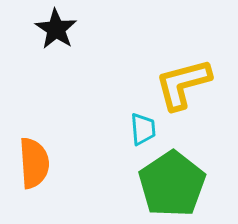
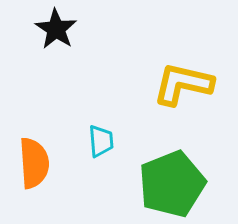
yellow L-shape: rotated 28 degrees clockwise
cyan trapezoid: moved 42 px left, 12 px down
green pentagon: rotated 12 degrees clockwise
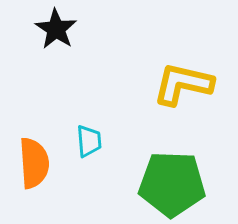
cyan trapezoid: moved 12 px left
green pentagon: rotated 24 degrees clockwise
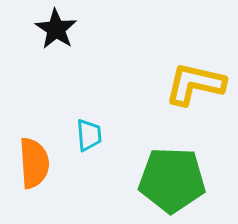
yellow L-shape: moved 12 px right
cyan trapezoid: moved 6 px up
green pentagon: moved 4 px up
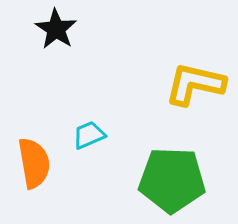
cyan trapezoid: rotated 108 degrees counterclockwise
orange semicircle: rotated 6 degrees counterclockwise
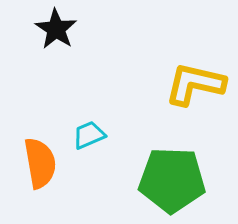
orange semicircle: moved 6 px right
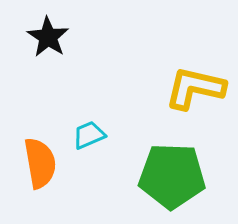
black star: moved 8 px left, 8 px down
yellow L-shape: moved 4 px down
green pentagon: moved 4 px up
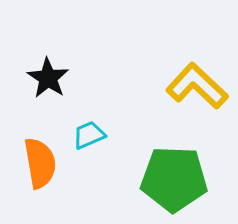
black star: moved 41 px down
yellow L-shape: moved 2 px right, 2 px up; rotated 30 degrees clockwise
green pentagon: moved 2 px right, 3 px down
